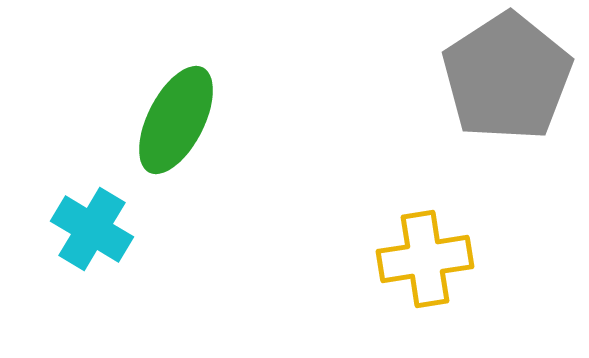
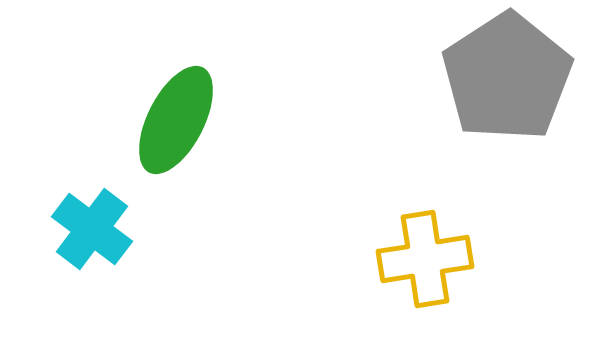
cyan cross: rotated 6 degrees clockwise
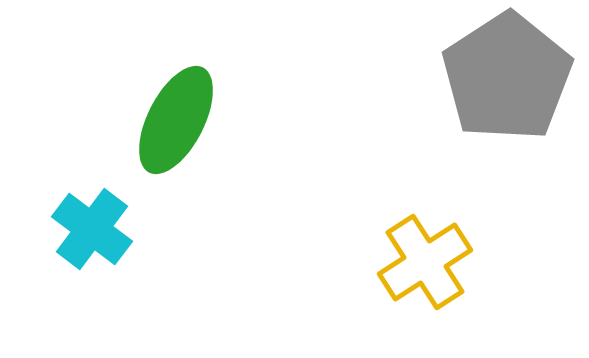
yellow cross: moved 3 px down; rotated 24 degrees counterclockwise
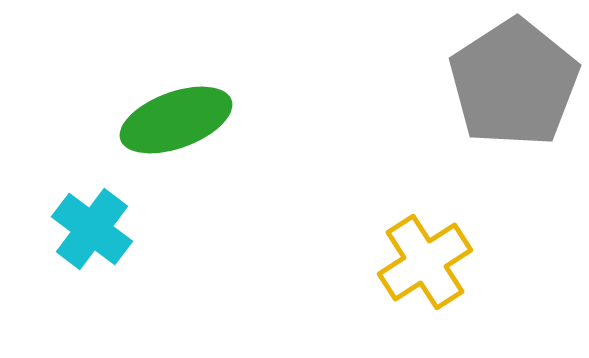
gray pentagon: moved 7 px right, 6 px down
green ellipse: rotated 43 degrees clockwise
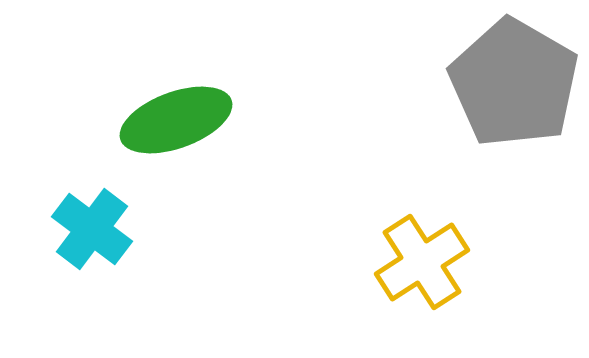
gray pentagon: rotated 9 degrees counterclockwise
yellow cross: moved 3 px left
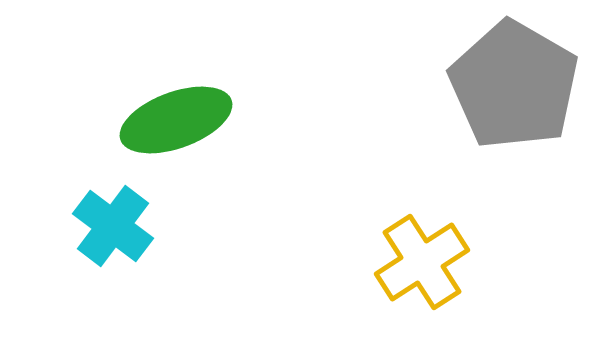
gray pentagon: moved 2 px down
cyan cross: moved 21 px right, 3 px up
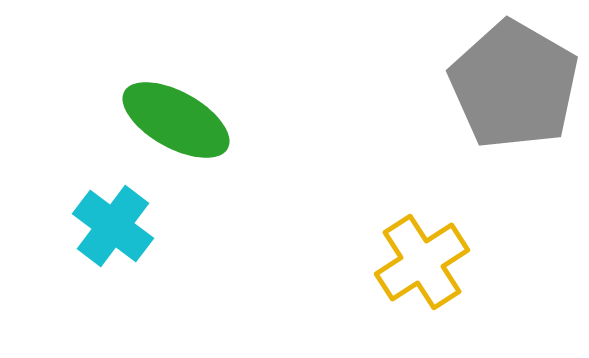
green ellipse: rotated 49 degrees clockwise
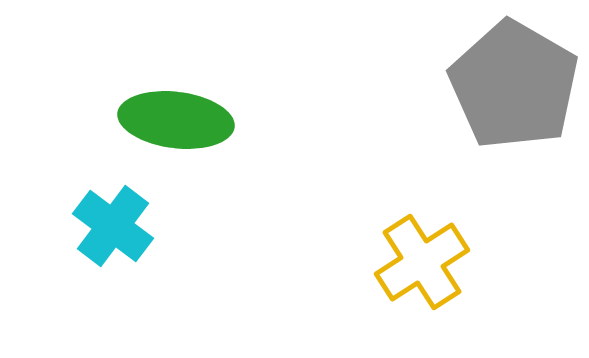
green ellipse: rotated 22 degrees counterclockwise
